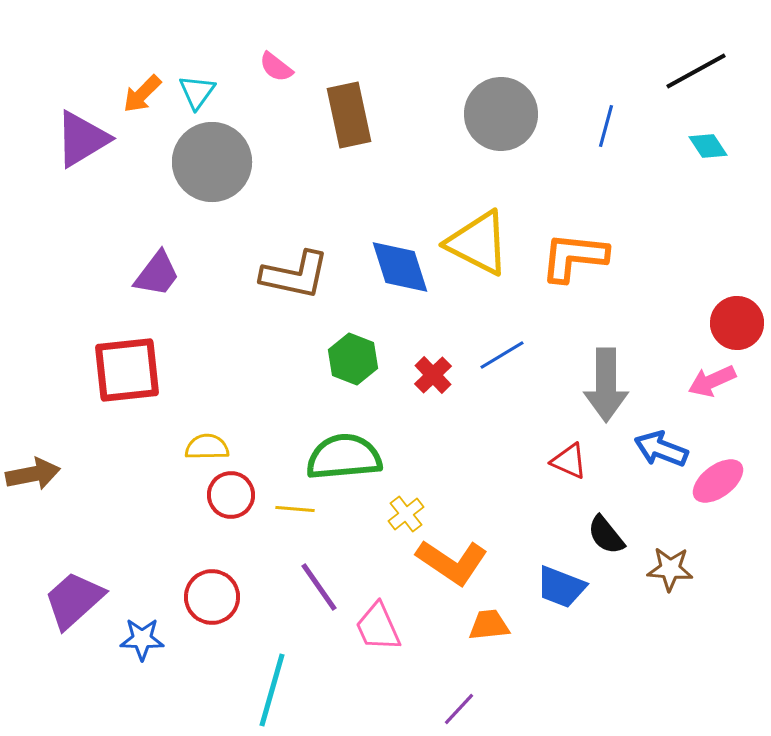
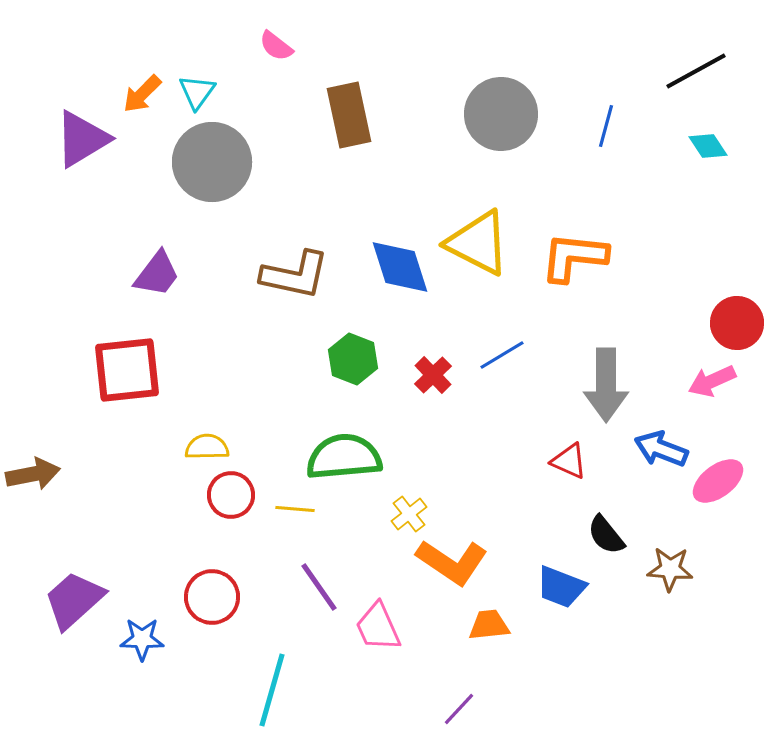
pink semicircle at (276, 67): moved 21 px up
yellow cross at (406, 514): moved 3 px right
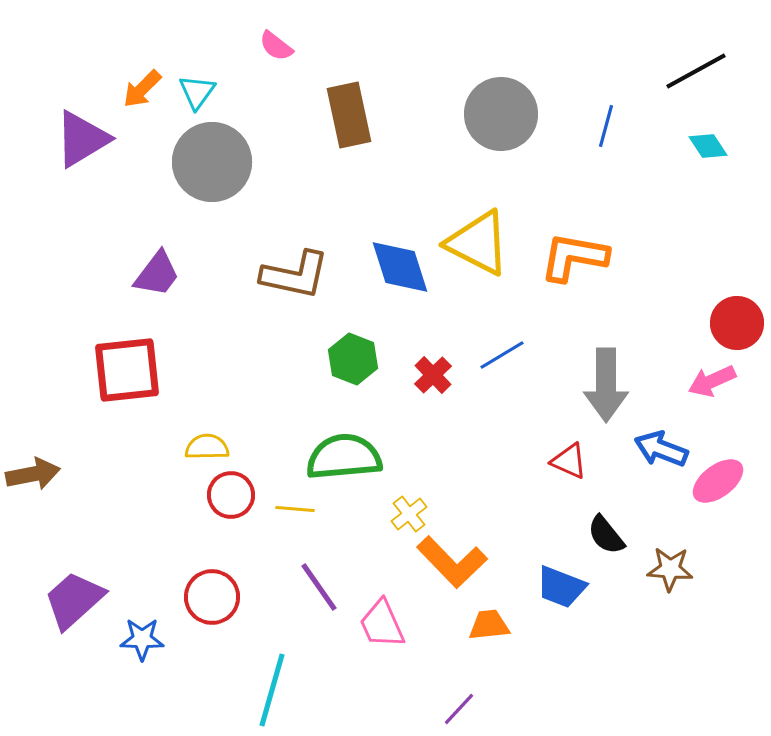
orange arrow at (142, 94): moved 5 px up
orange L-shape at (574, 257): rotated 4 degrees clockwise
orange L-shape at (452, 562): rotated 12 degrees clockwise
pink trapezoid at (378, 627): moved 4 px right, 3 px up
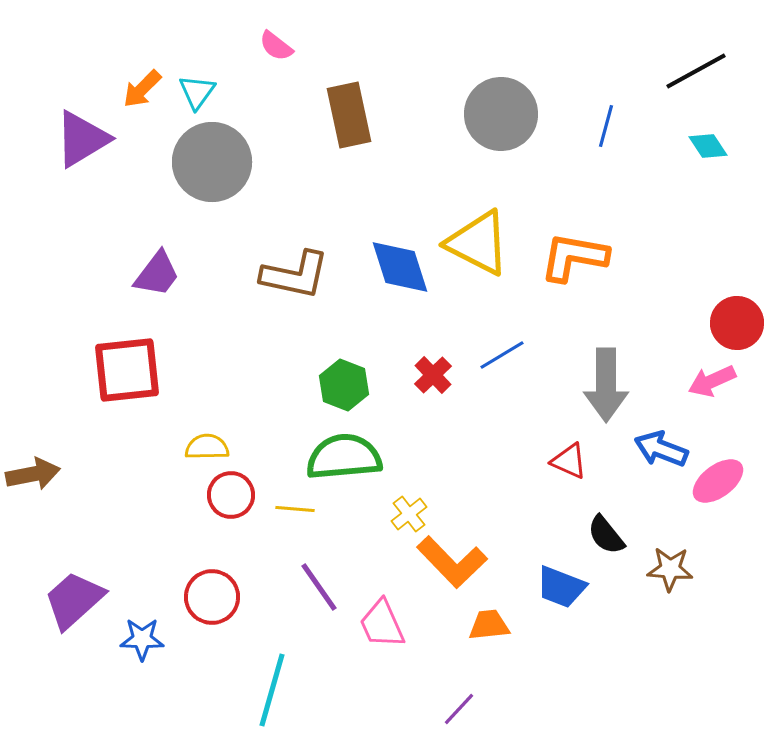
green hexagon at (353, 359): moved 9 px left, 26 px down
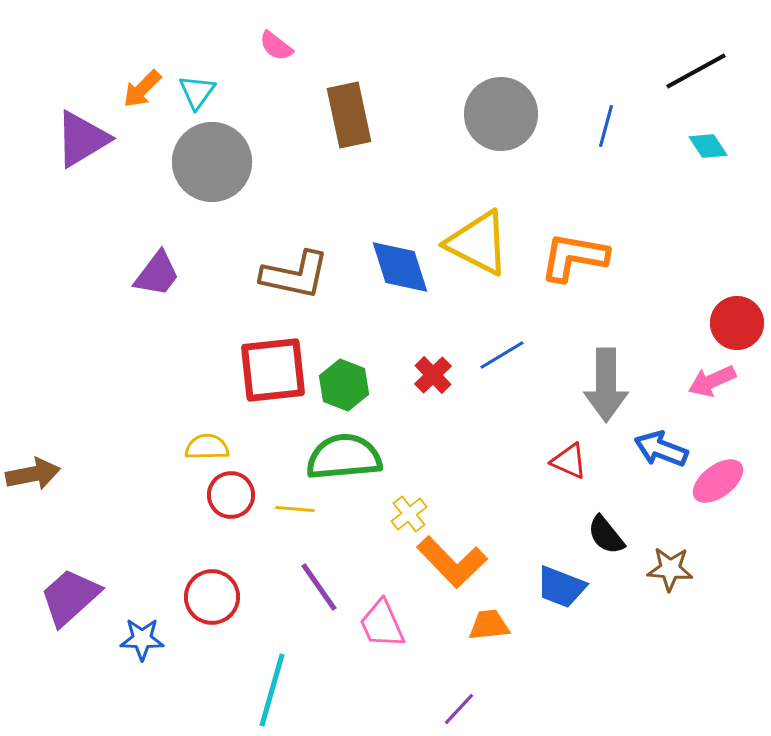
red square at (127, 370): moved 146 px right
purple trapezoid at (74, 600): moved 4 px left, 3 px up
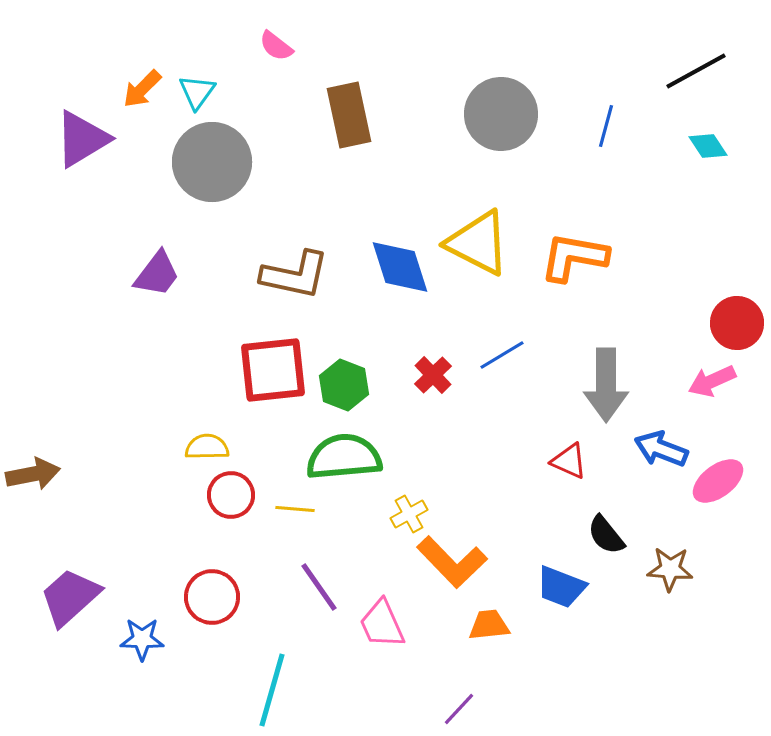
yellow cross at (409, 514): rotated 9 degrees clockwise
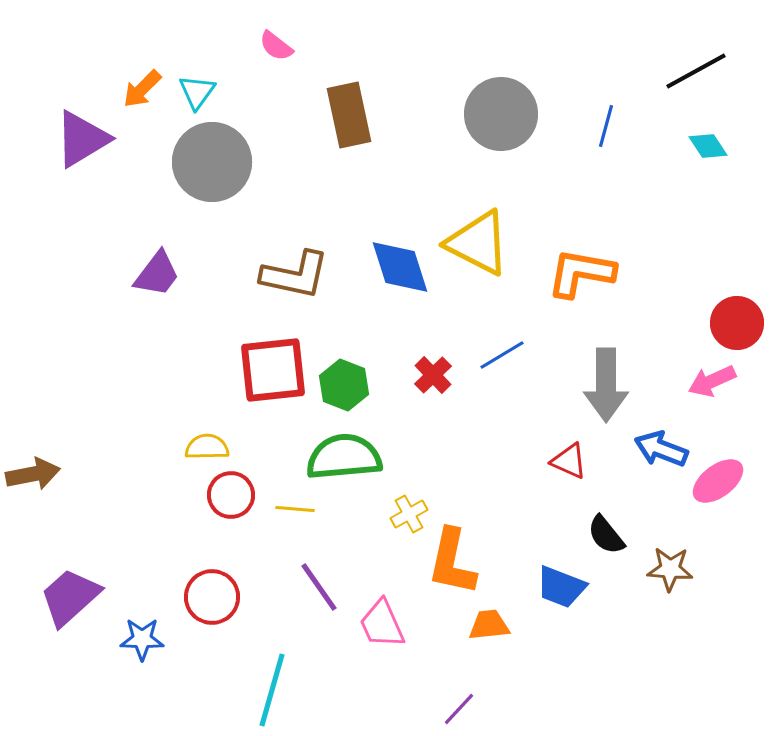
orange L-shape at (574, 257): moved 7 px right, 16 px down
orange L-shape at (452, 562): rotated 56 degrees clockwise
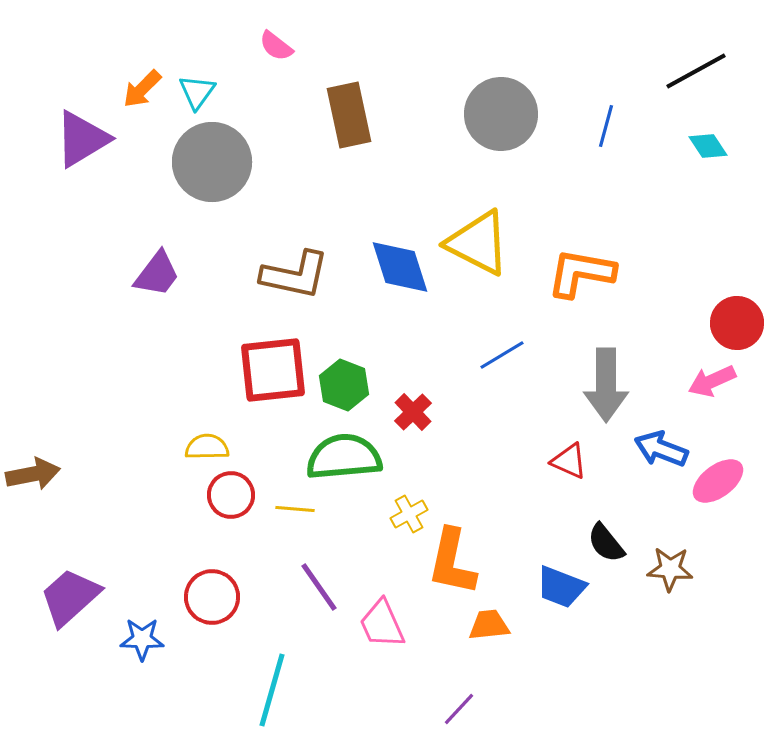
red cross at (433, 375): moved 20 px left, 37 px down
black semicircle at (606, 535): moved 8 px down
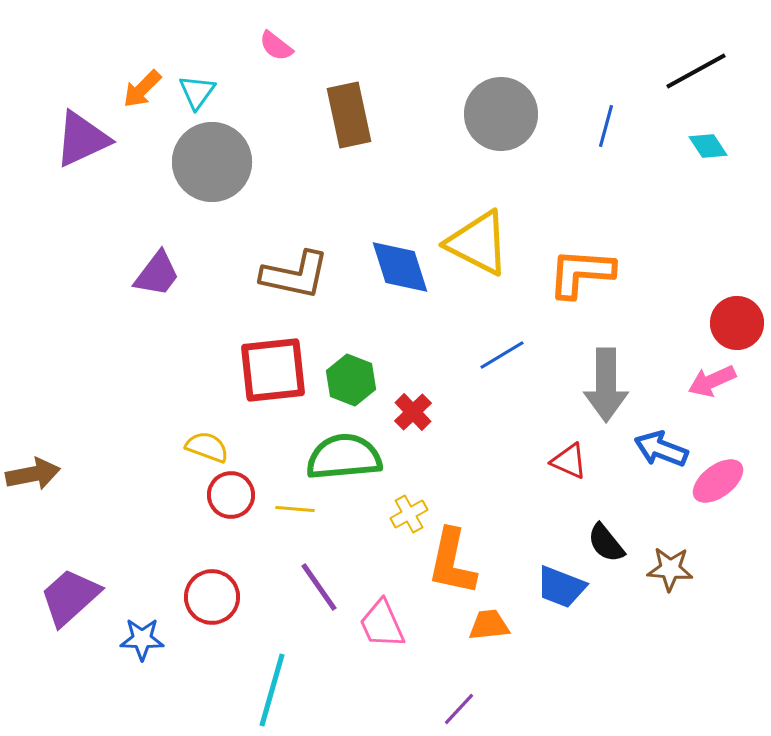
purple triangle at (82, 139): rotated 6 degrees clockwise
orange L-shape at (581, 273): rotated 6 degrees counterclockwise
green hexagon at (344, 385): moved 7 px right, 5 px up
yellow semicircle at (207, 447): rotated 21 degrees clockwise
